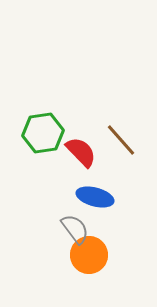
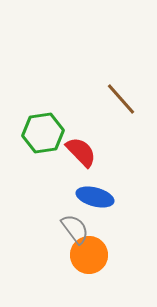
brown line: moved 41 px up
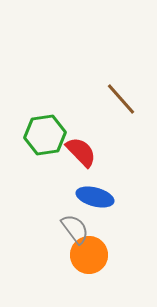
green hexagon: moved 2 px right, 2 px down
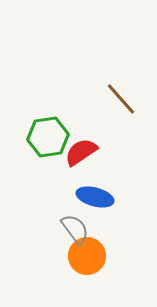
green hexagon: moved 3 px right, 2 px down
red semicircle: rotated 80 degrees counterclockwise
orange circle: moved 2 px left, 1 px down
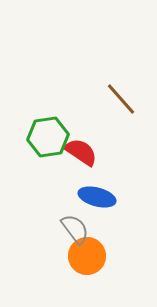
red semicircle: rotated 68 degrees clockwise
blue ellipse: moved 2 px right
